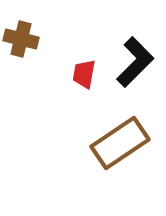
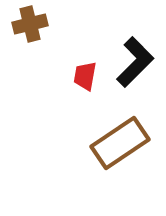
brown cross: moved 9 px right, 15 px up; rotated 28 degrees counterclockwise
red trapezoid: moved 1 px right, 2 px down
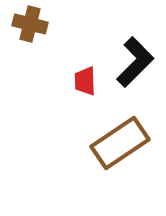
brown cross: rotated 28 degrees clockwise
red trapezoid: moved 5 px down; rotated 12 degrees counterclockwise
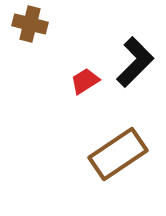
red trapezoid: rotated 60 degrees clockwise
brown rectangle: moved 2 px left, 11 px down
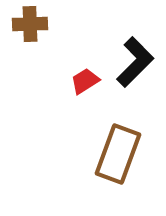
brown cross: rotated 16 degrees counterclockwise
brown rectangle: rotated 36 degrees counterclockwise
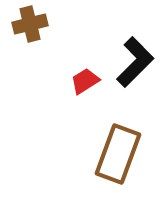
brown cross: rotated 12 degrees counterclockwise
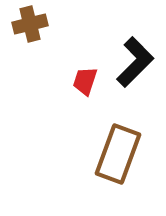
red trapezoid: rotated 40 degrees counterclockwise
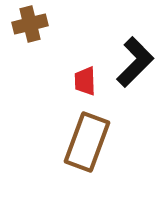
red trapezoid: rotated 20 degrees counterclockwise
brown rectangle: moved 31 px left, 12 px up
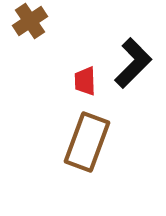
brown cross: moved 3 px up; rotated 20 degrees counterclockwise
black L-shape: moved 2 px left, 1 px down
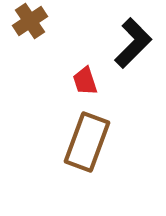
black L-shape: moved 20 px up
red trapezoid: rotated 16 degrees counterclockwise
